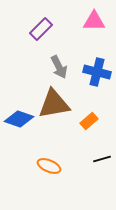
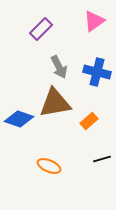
pink triangle: rotated 35 degrees counterclockwise
brown triangle: moved 1 px right, 1 px up
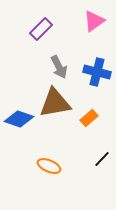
orange rectangle: moved 3 px up
black line: rotated 30 degrees counterclockwise
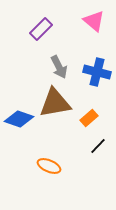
pink triangle: rotated 45 degrees counterclockwise
black line: moved 4 px left, 13 px up
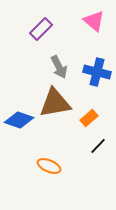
blue diamond: moved 1 px down
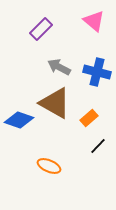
gray arrow: rotated 145 degrees clockwise
brown triangle: rotated 40 degrees clockwise
